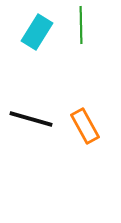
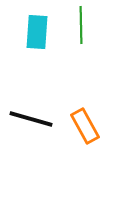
cyan rectangle: rotated 28 degrees counterclockwise
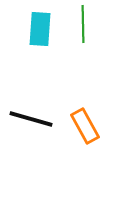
green line: moved 2 px right, 1 px up
cyan rectangle: moved 3 px right, 3 px up
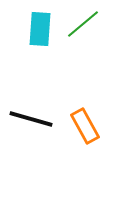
green line: rotated 51 degrees clockwise
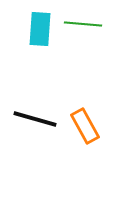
green line: rotated 45 degrees clockwise
black line: moved 4 px right
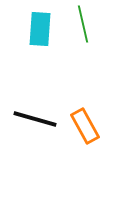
green line: rotated 72 degrees clockwise
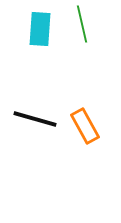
green line: moved 1 px left
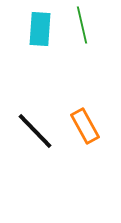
green line: moved 1 px down
black line: moved 12 px down; rotated 30 degrees clockwise
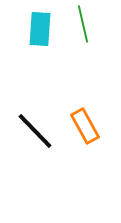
green line: moved 1 px right, 1 px up
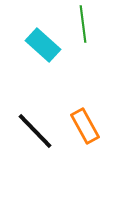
green line: rotated 6 degrees clockwise
cyan rectangle: moved 3 px right, 16 px down; rotated 52 degrees counterclockwise
